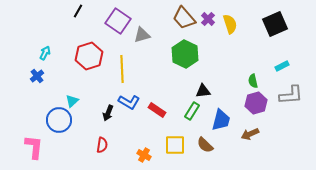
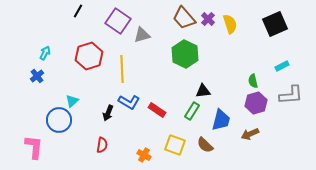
yellow square: rotated 20 degrees clockwise
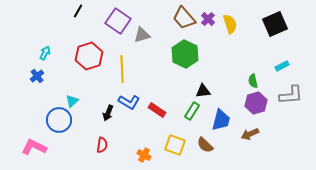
pink L-shape: rotated 70 degrees counterclockwise
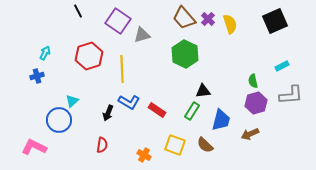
black line: rotated 56 degrees counterclockwise
black square: moved 3 px up
blue cross: rotated 24 degrees clockwise
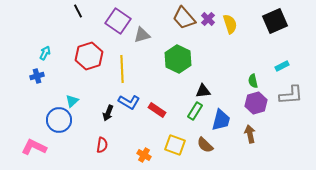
green hexagon: moved 7 px left, 5 px down
green rectangle: moved 3 px right
brown arrow: rotated 102 degrees clockwise
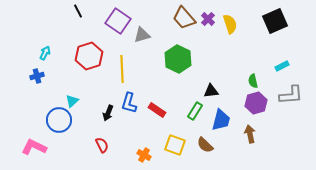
black triangle: moved 8 px right
blue L-shape: moved 1 px down; rotated 75 degrees clockwise
red semicircle: rotated 35 degrees counterclockwise
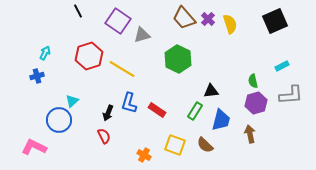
yellow line: rotated 56 degrees counterclockwise
red semicircle: moved 2 px right, 9 px up
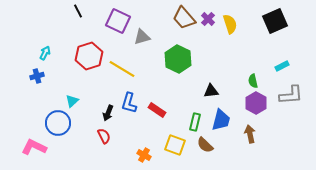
purple square: rotated 10 degrees counterclockwise
gray triangle: moved 2 px down
purple hexagon: rotated 15 degrees counterclockwise
green rectangle: moved 11 px down; rotated 18 degrees counterclockwise
blue circle: moved 1 px left, 3 px down
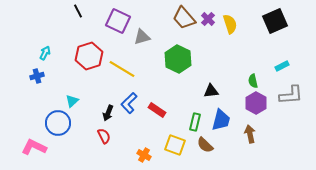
blue L-shape: rotated 30 degrees clockwise
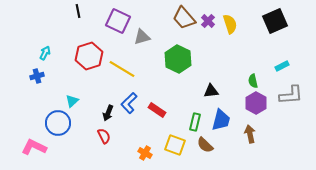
black line: rotated 16 degrees clockwise
purple cross: moved 2 px down
orange cross: moved 1 px right, 2 px up
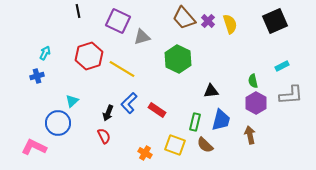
brown arrow: moved 1 px down
